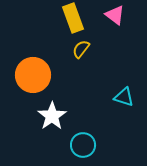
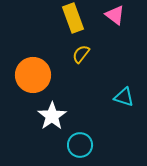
yellow semicircle: moved 5 px down
cyan circle: moved 3 px left
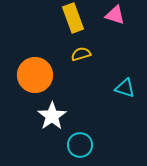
pink triangle: rotated 20 degrees counterclockwise
yellow semicircle: rotated 36 degrees clockwise
orange circle: moved 2 px right
cyan triangle: moved 1 px right, 9 px up
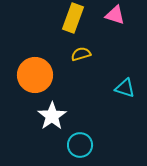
yellow rectangle: rotated 40 degrees clockwise
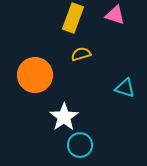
white star: moved 12 px right, 1 px down
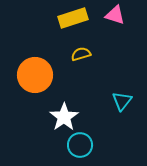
yellow rectangle: rotated 52 degrees clockwise
cyan triangle: moved 3 px left, 13 px down; rotated 50 degrees clockwise
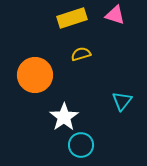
yellow rectangle: moved 1 px left
cyan circle: moved 1 px right
